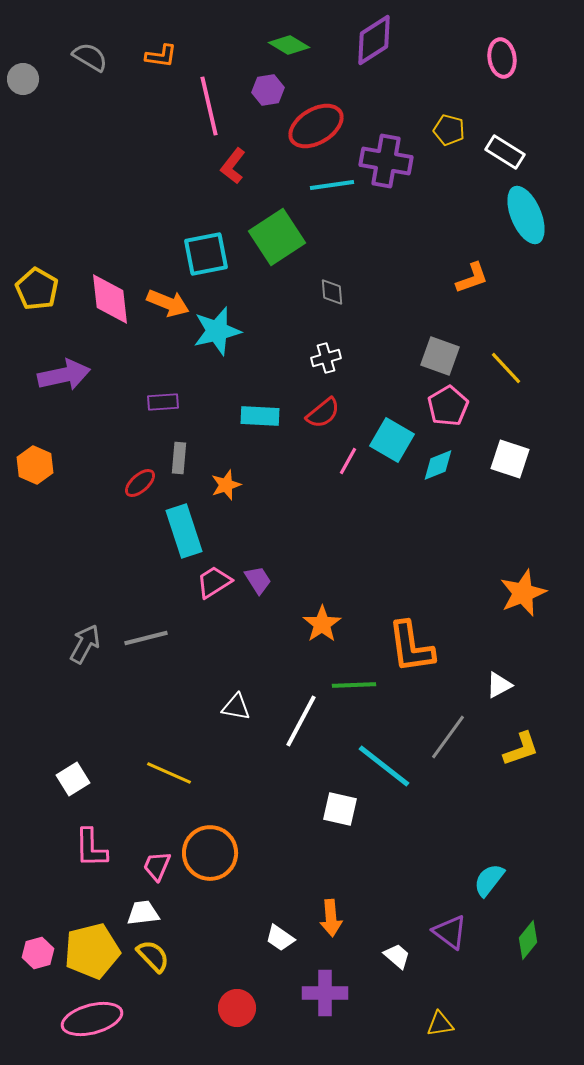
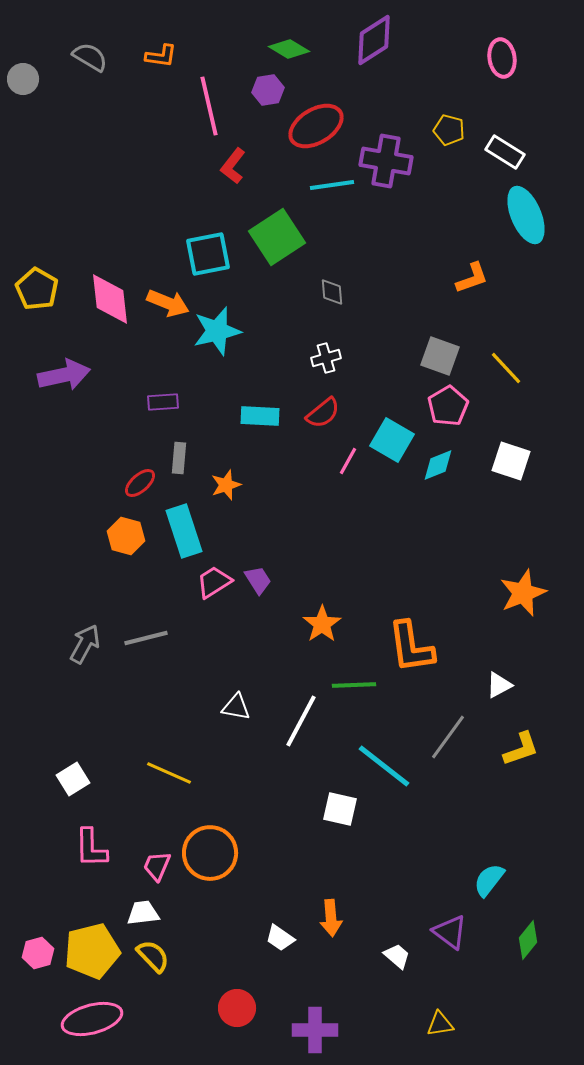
green diamond at (289, 45): moved 4 px down
cyan square at (206, 254): moved 2 px right
white square at (510, 459): moved 1 px right, 2 px down
orange hexagon at (35, 465): moved 91 px right, 71 px down; rotated 9 degrees counterclockwise
purple cross at (325, 993): moved 10 px left, 37 px down
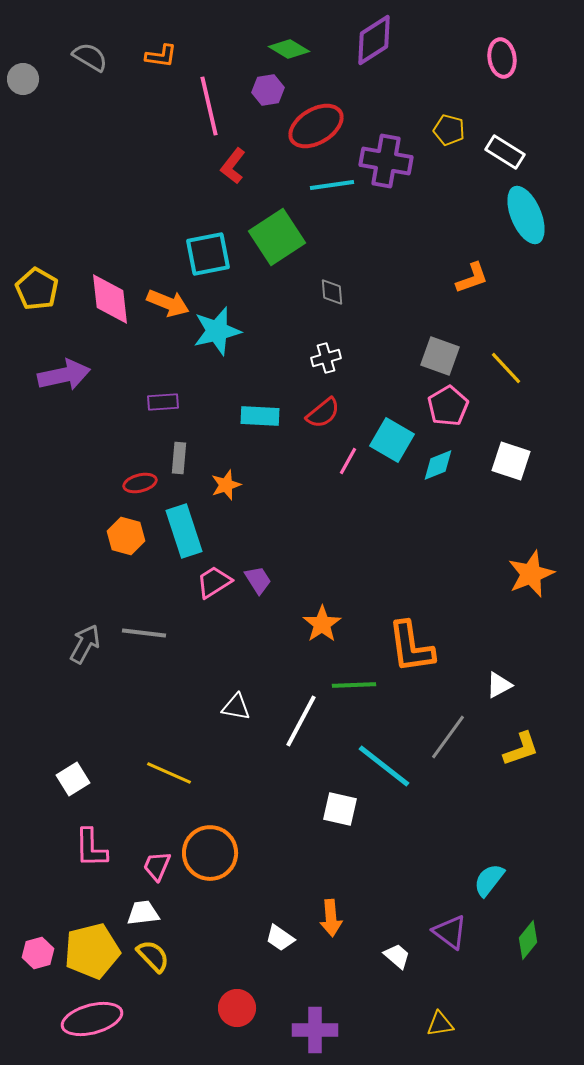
red ellipse at (140, 483): rotated 28 degrees clockwise
orange star at (523, 593): moved 8 px right, 19 px up
gray line at (146, 638): moved 2 px left, 5 px up; rotated 21 degrees clockwise
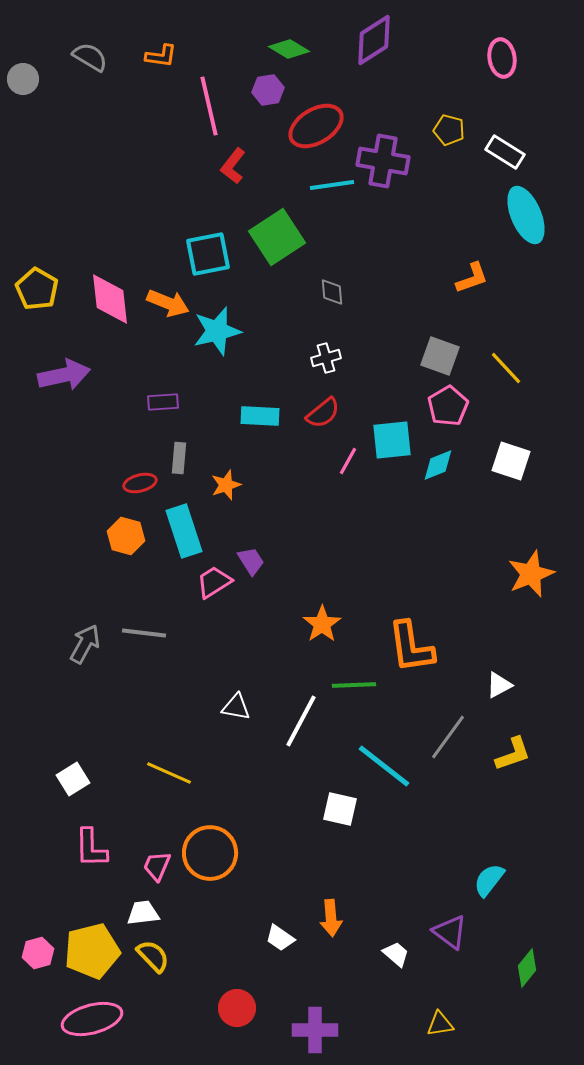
purple cross at (386, 161): moved 3 px left
cyan square at (392, 440): rotated 36 degrees counterclockwise
purple trapezoid at (258, 580): moved 7 px left, 19 px up
yellow L-shape at (521, 749): moved 8 px left, 5 px down
green diamond at (528, 940): moved 1 px left, 28 px down
white trapezoid at (397, 956): moved 1 px left, 2 px up
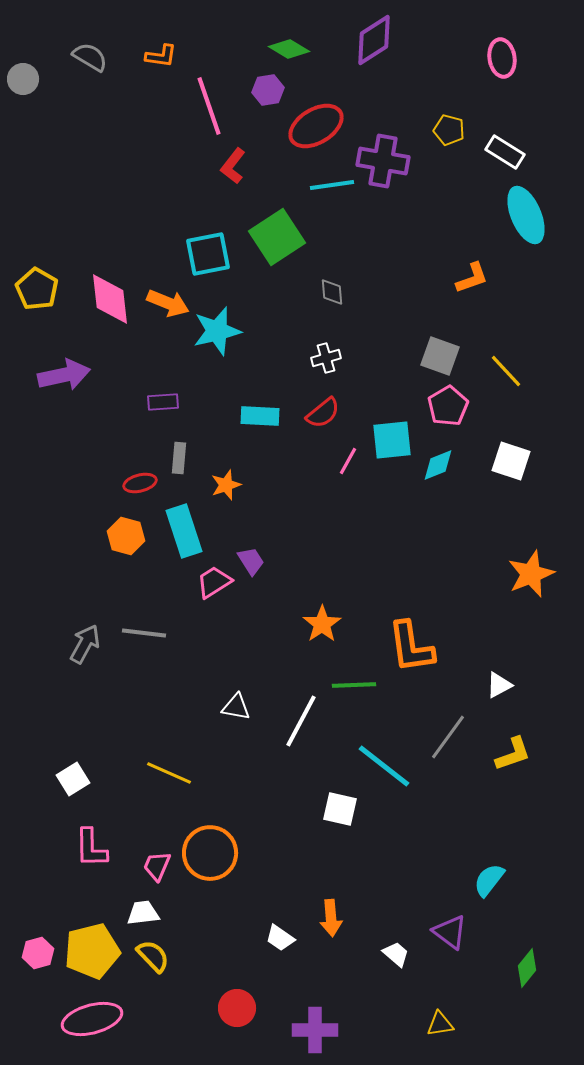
pink line at (209, 106): rotated 6 degrees counterclockwise
yellow line at (506, 368): moved 3 px down
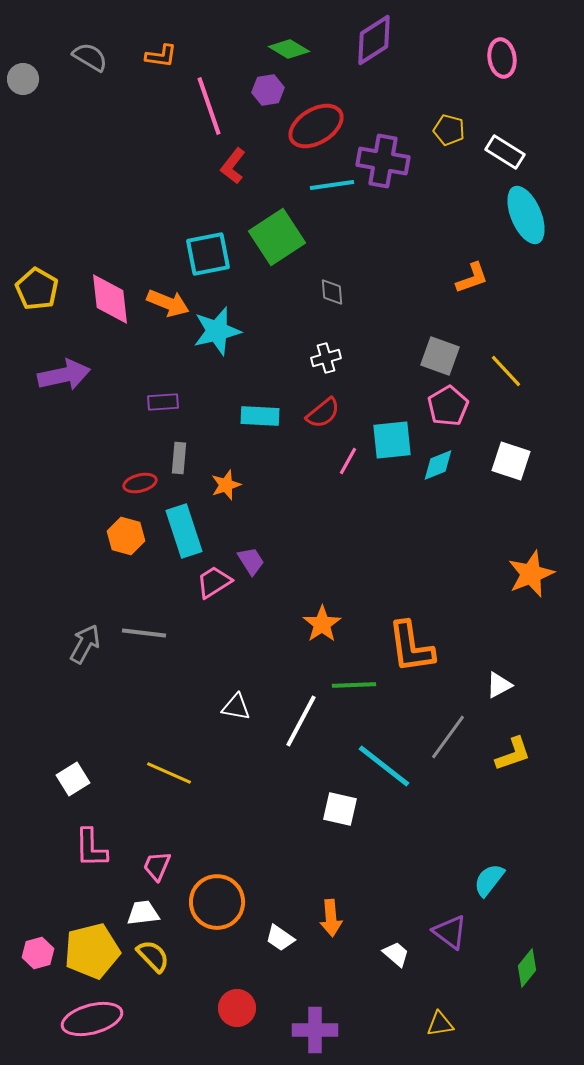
orange circle at (210, 853): moved 7 px right, 49 px down
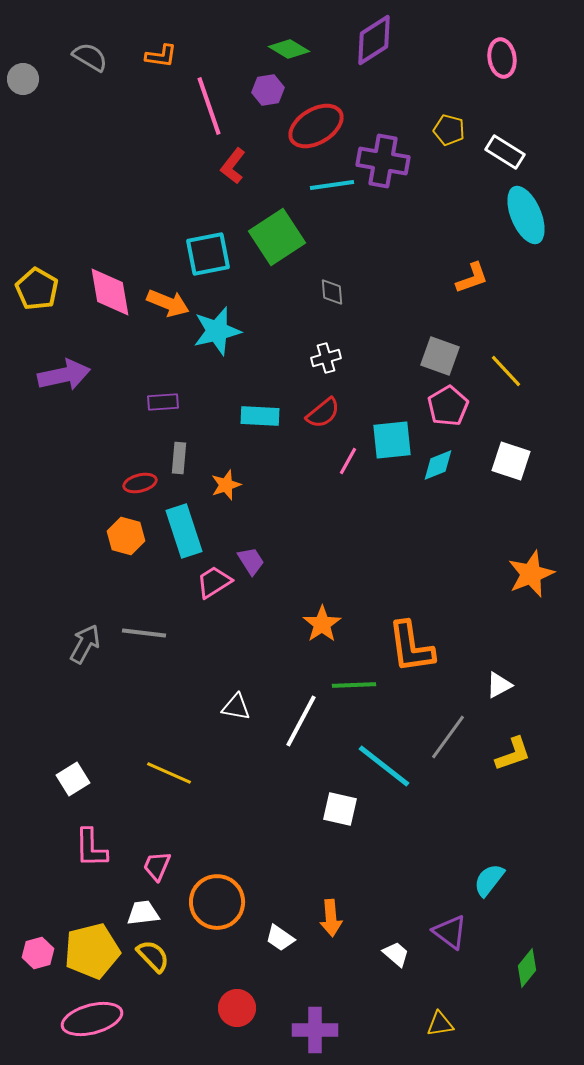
pink diamond at (110, 299): moved 7 px up; rotated 4 degrees counterclockwise
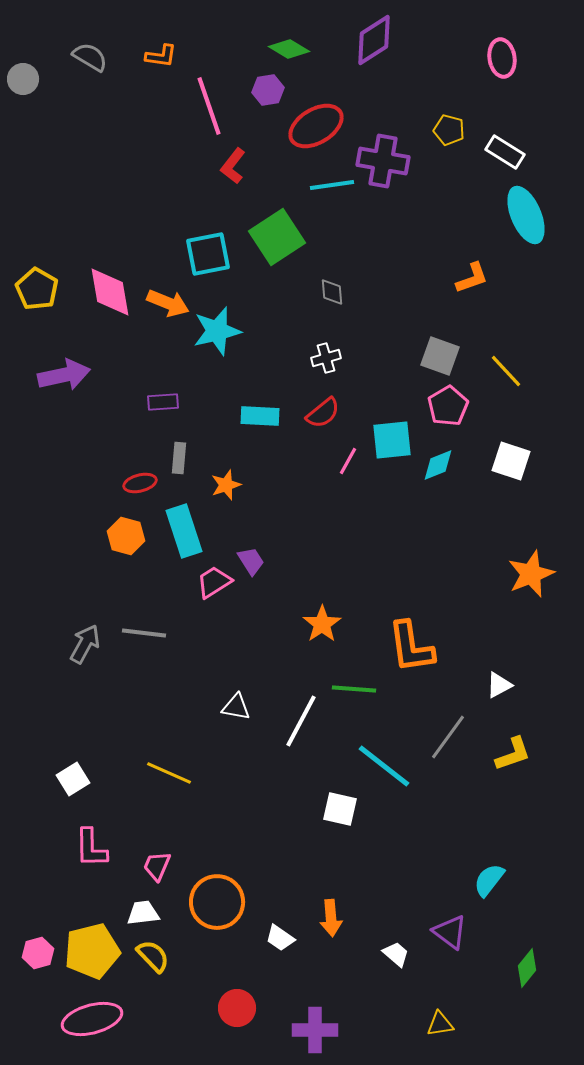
green line at (354, 685): moved 4 px down; rotated 6 degrees clockwise
